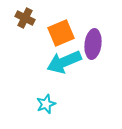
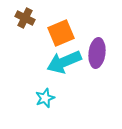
purple ellipse: moved 4 px right, 9 px down
cyan star: moved 1 px left, 6 px up
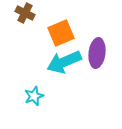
brown cross: moved 5 px up
cyan star: moved 11 px left, 2 px up
